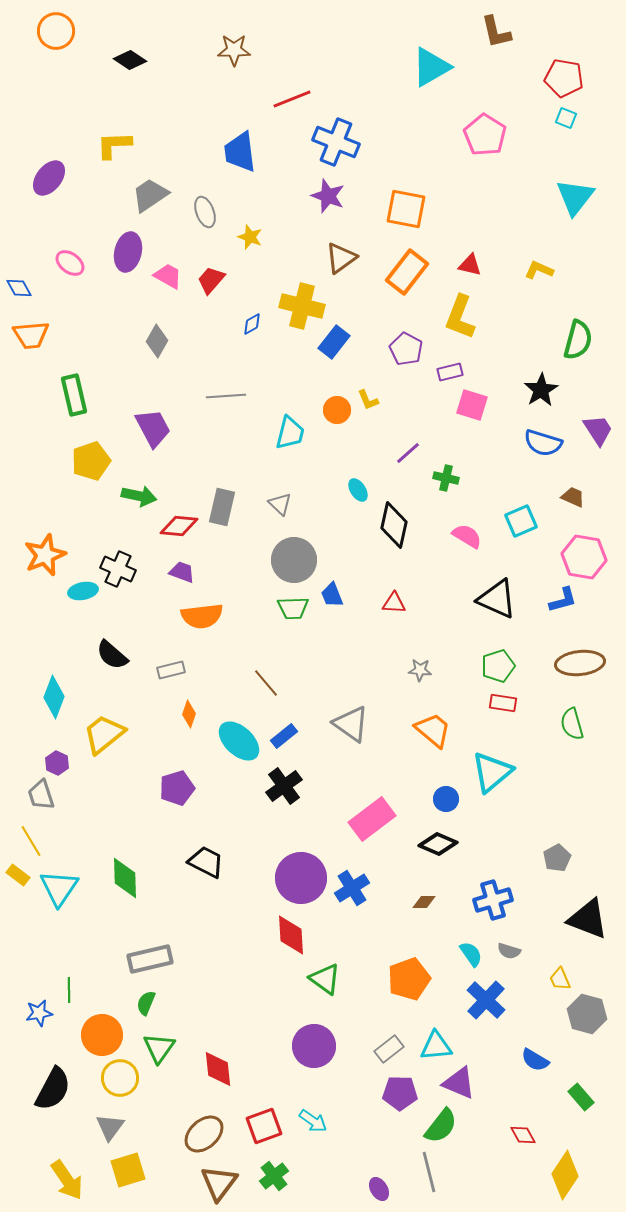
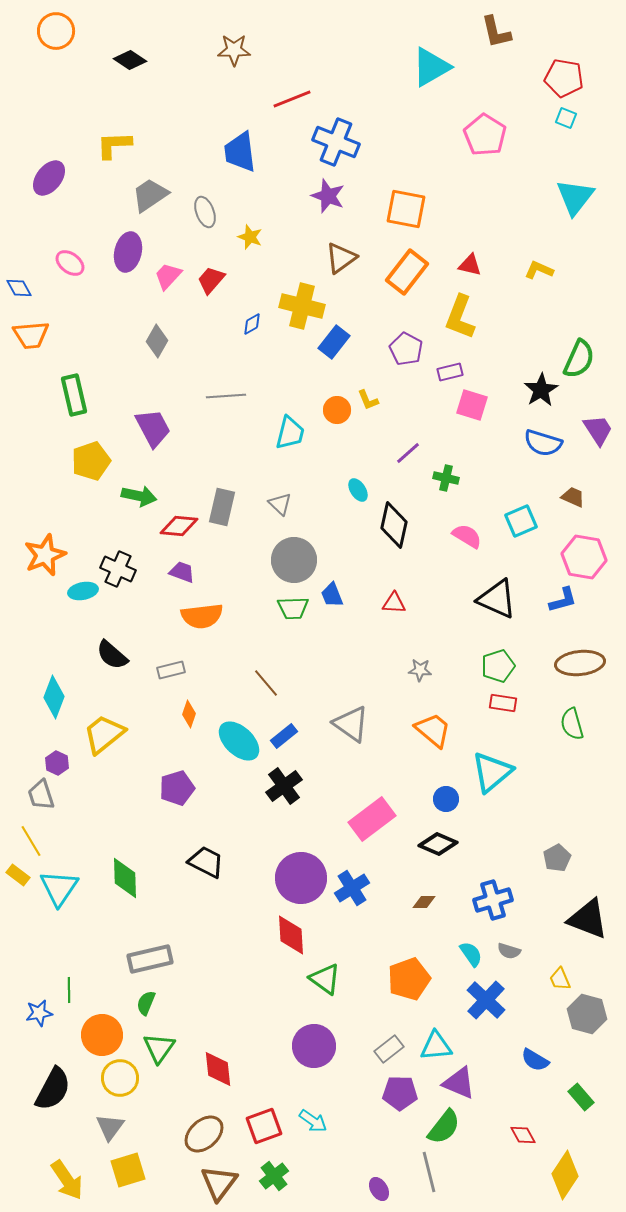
pink trapezoid at (168, 276): rotated 76 degrees counterclockwise
green semicircle at (578, 340): moved 1 px right, 19 px down; rotated 9 degrees clockwise
green semicircle at (441, 1126): moved 3 px right, 1 px down
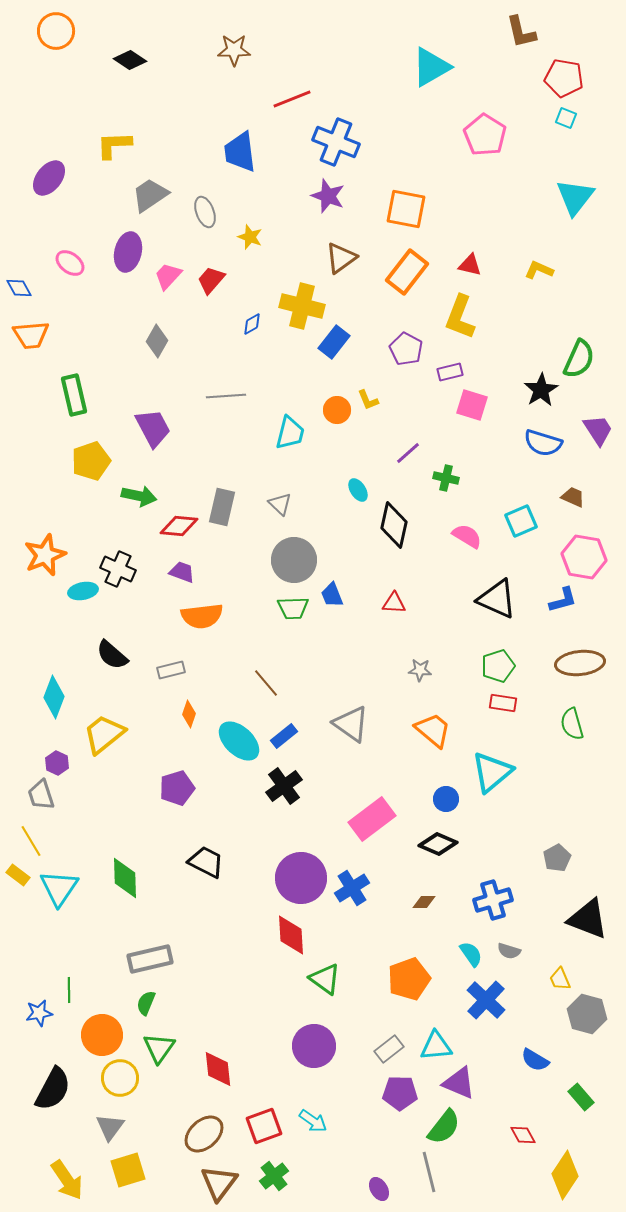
brown L-shape at (496, 32): moved 25 px right
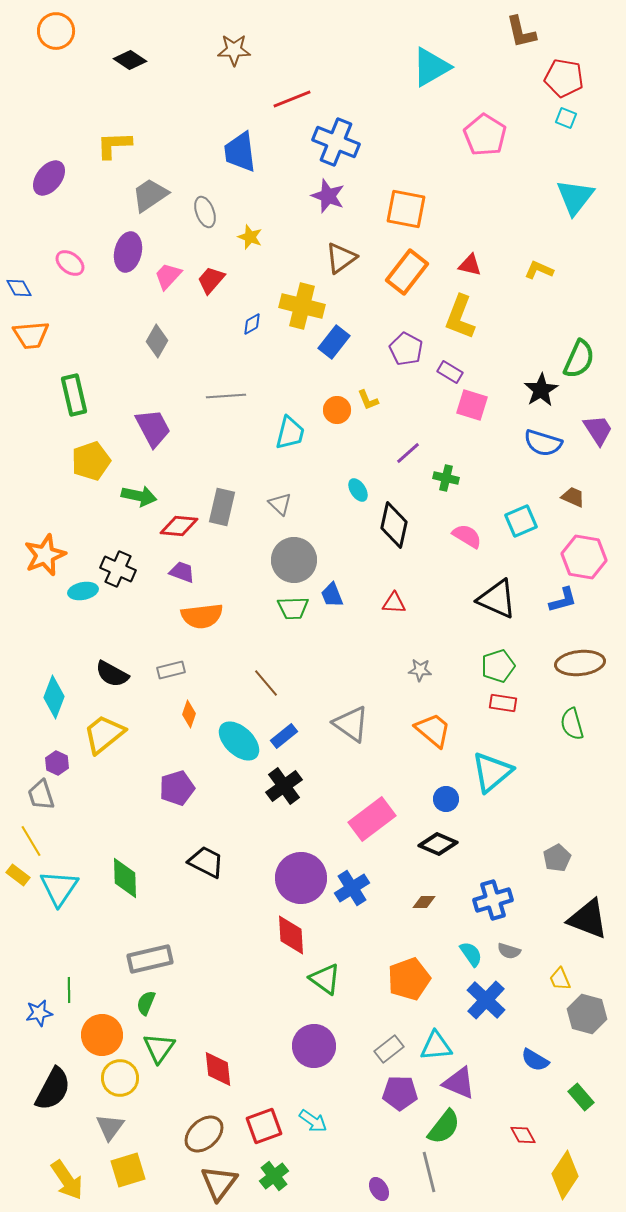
purple rectangle at (450, 372): rotated 45 degrees clockwise
black semicircle at (112, 655): moved 19 px down; rotated 12 degrees counterclockwise
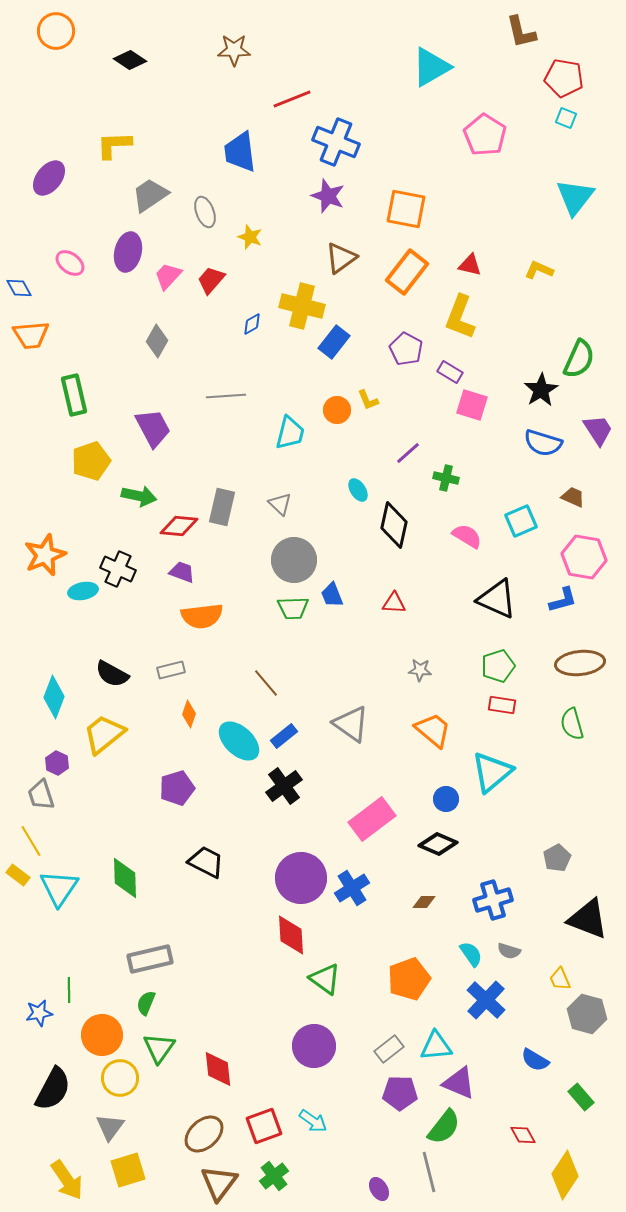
red rectangle at (503, 703): moved 1 px left, 2 px down
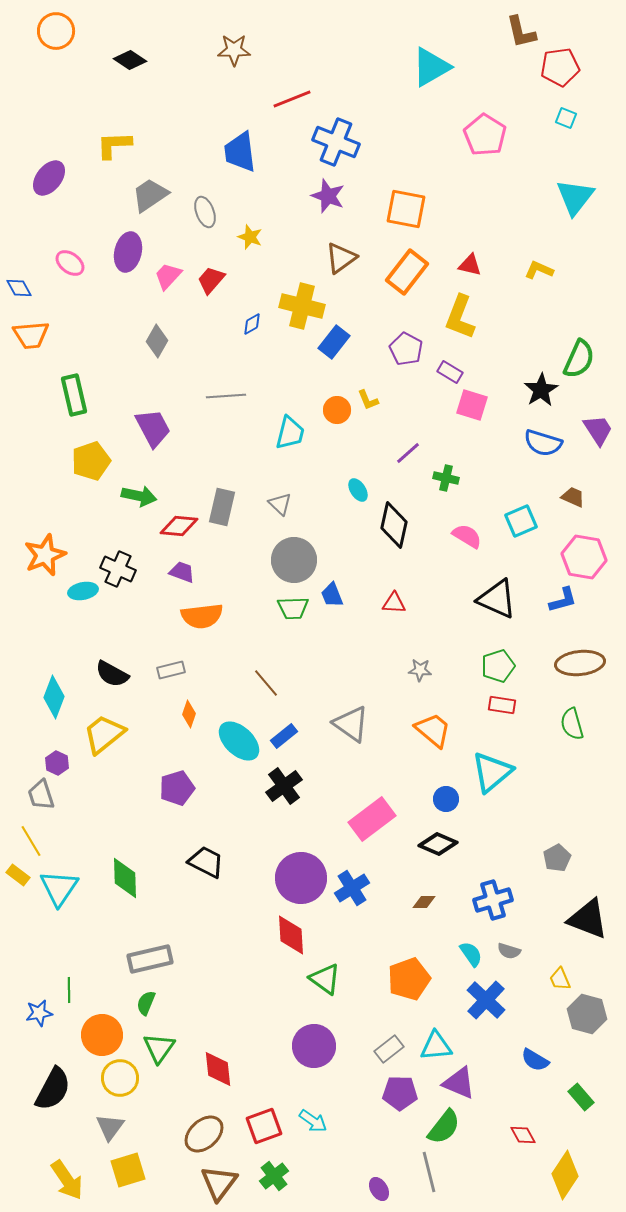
red pentagon at (564, 78): moved 4 px left, 11 px up; rotated 18 degrees counterclockwise
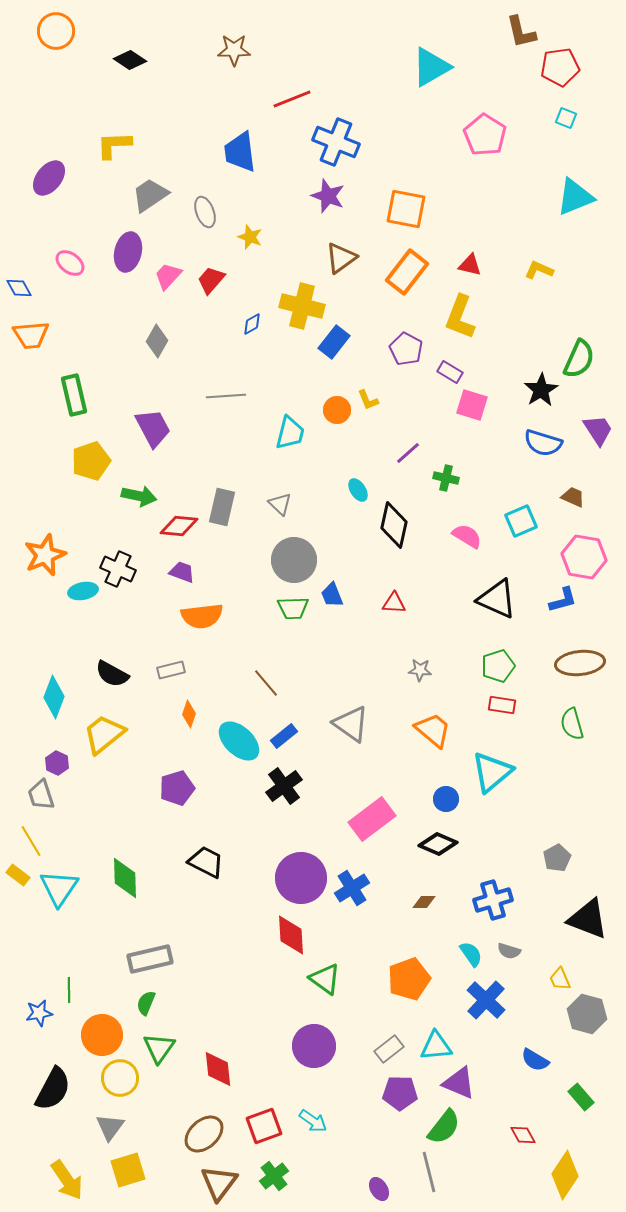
cyan triangle at (575, 197): rotated 30 degrees clockwise
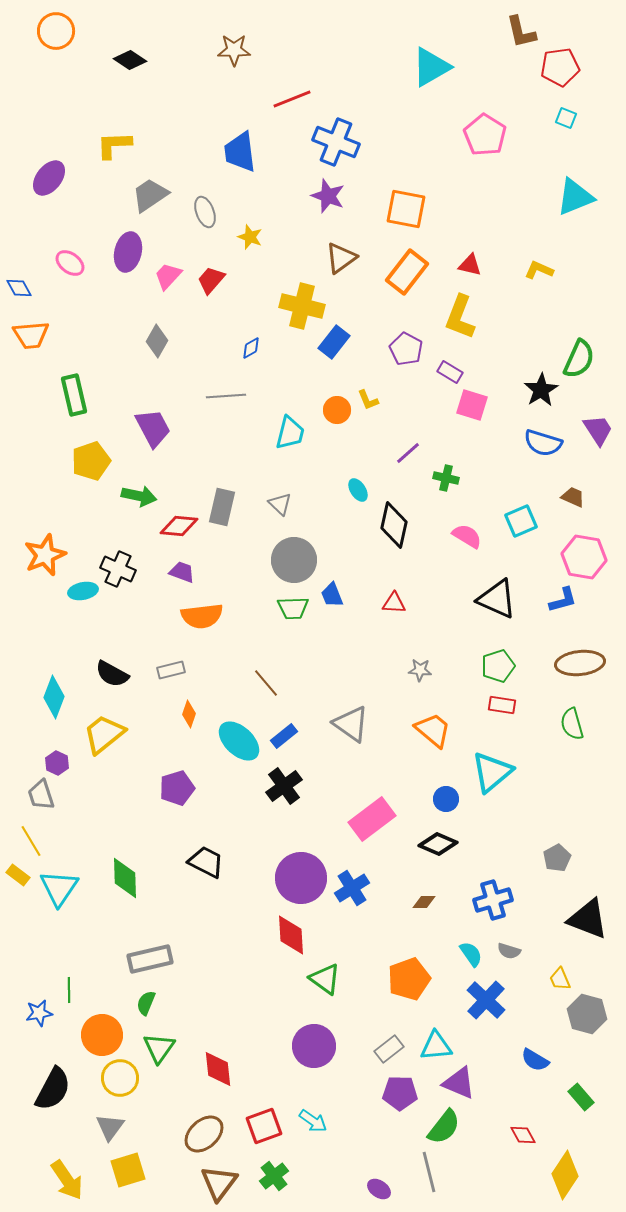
blue diamond at (252, 324): moved 1 px left, 24 px down
purple ellipse at (379, 1189): rotated 25 degrees counterclockwise
